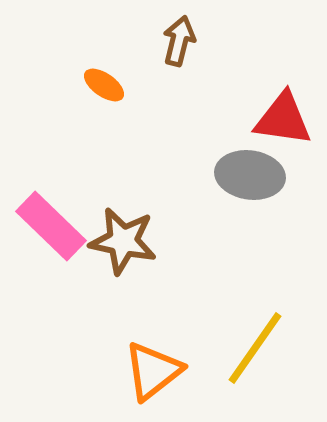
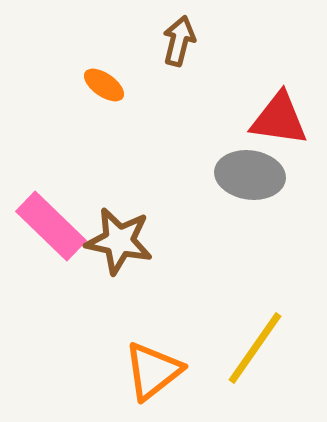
red triangle: moved 4 px left
brown star: moved 4 px left
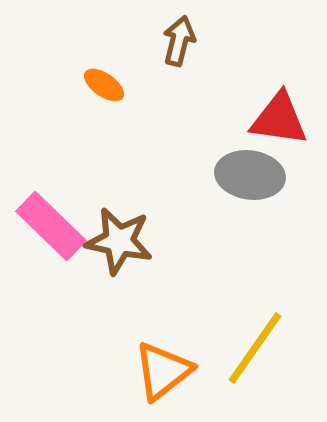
orange triangle: moved 10 px right
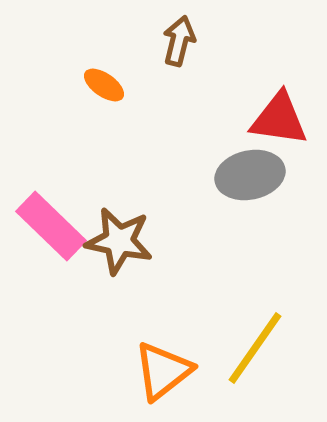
gray ellipse: rotated 20 degrees counterclockwise
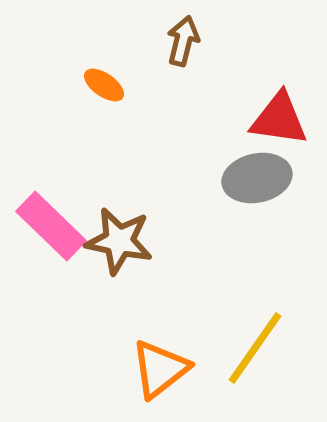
brown arrow: moved 4 px right
gray ellipse: moved 7 px right, 3 px down
orange triangle: moved 3 px left, 2 px up
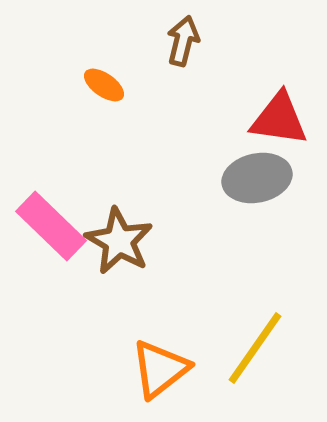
brown star: rotated 18 degrees clockwise
